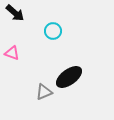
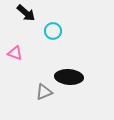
black arrow: moved 11 px right
pink triangle: moved 3 px right
black ellipse: rotated 40 degrees clockwise
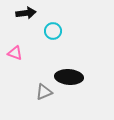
black arrow: rotated 48 degrees counterclockwise
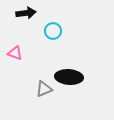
gray triangle: moved 3 px up
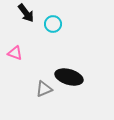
black arrow: rotated 60 degrees clockwise
cyan circle: moved 7 px up
black ellipse: rotated 12 degrees clockwise
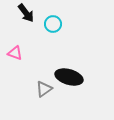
gray triangle: rotated 12 degrees counterclockwise
